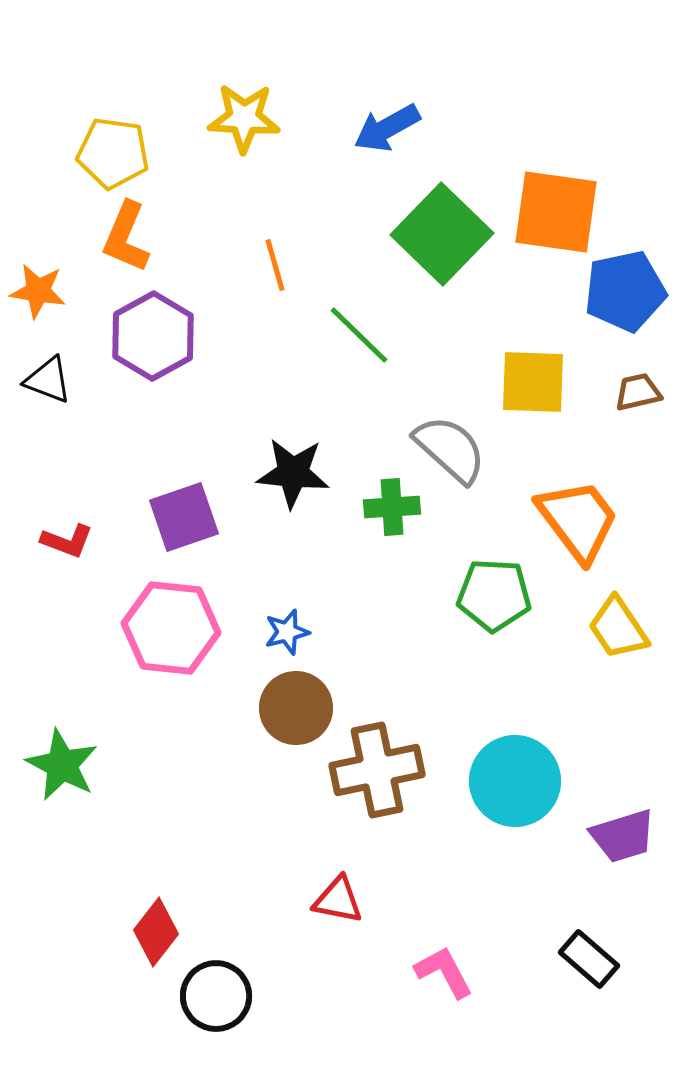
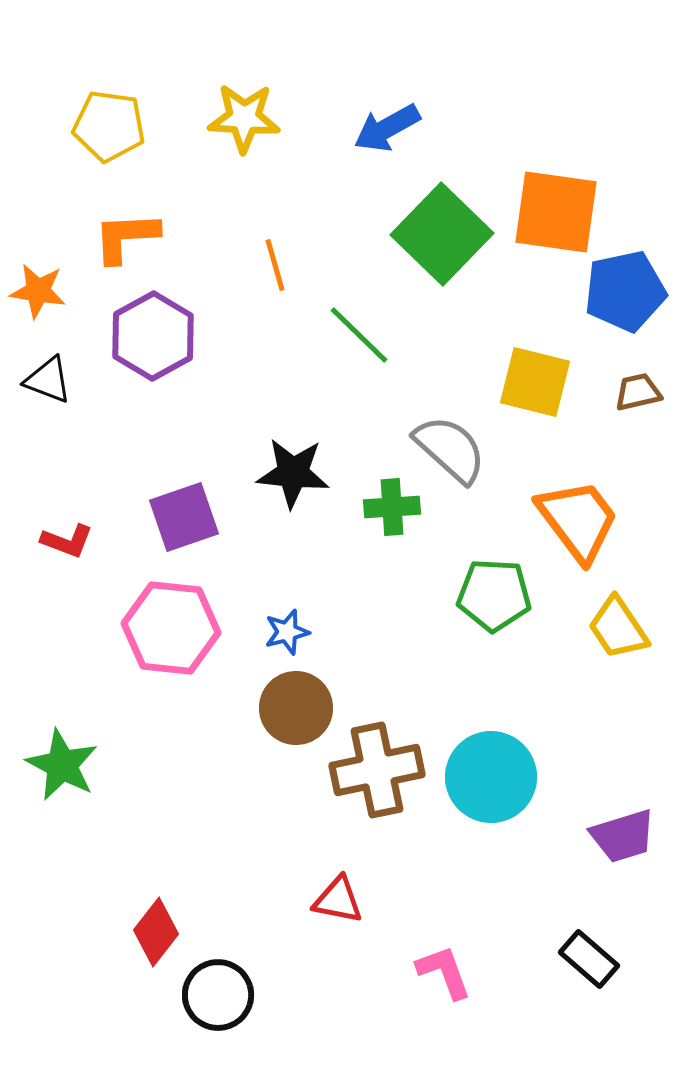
yellow pentagon: moved 4 px left, 27 px up
orange L-shape: rotated 64 degrees clockwise
yellow square: moved 2 px right; rotated 12 degrees clockwise
cyan circle: moved 24 px left, 4 px up
pink L-shape: rotated 8 degrees clockwise
black circle: moved 2 px right, 1 px up
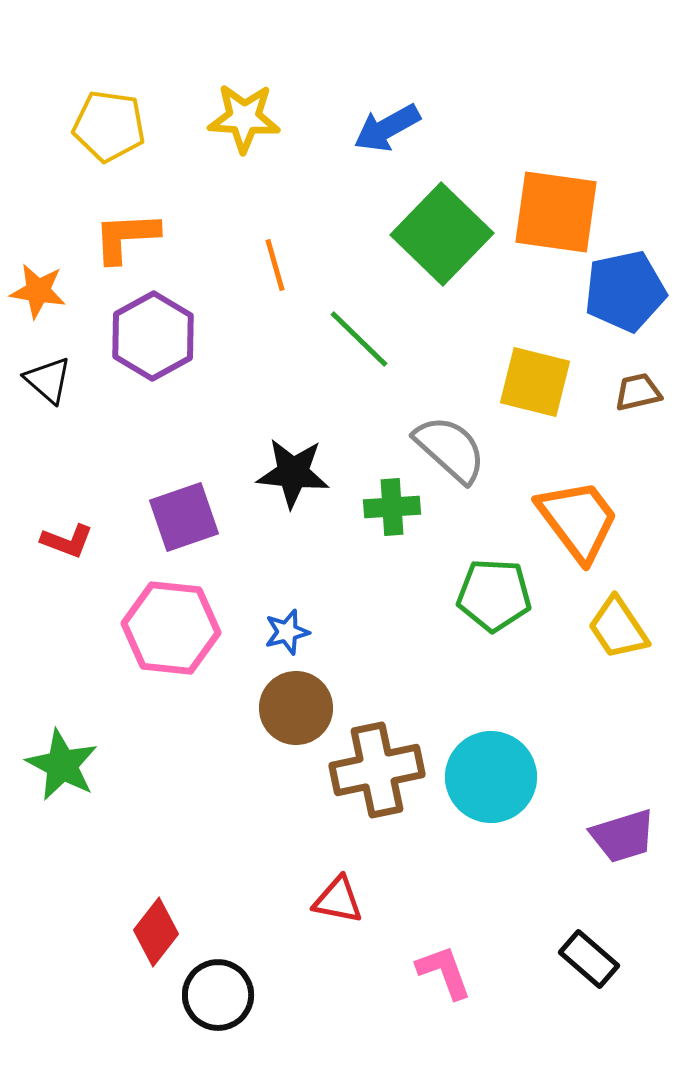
green line: moved 4 px down
black triangle: rotated 20 degrees clockwise
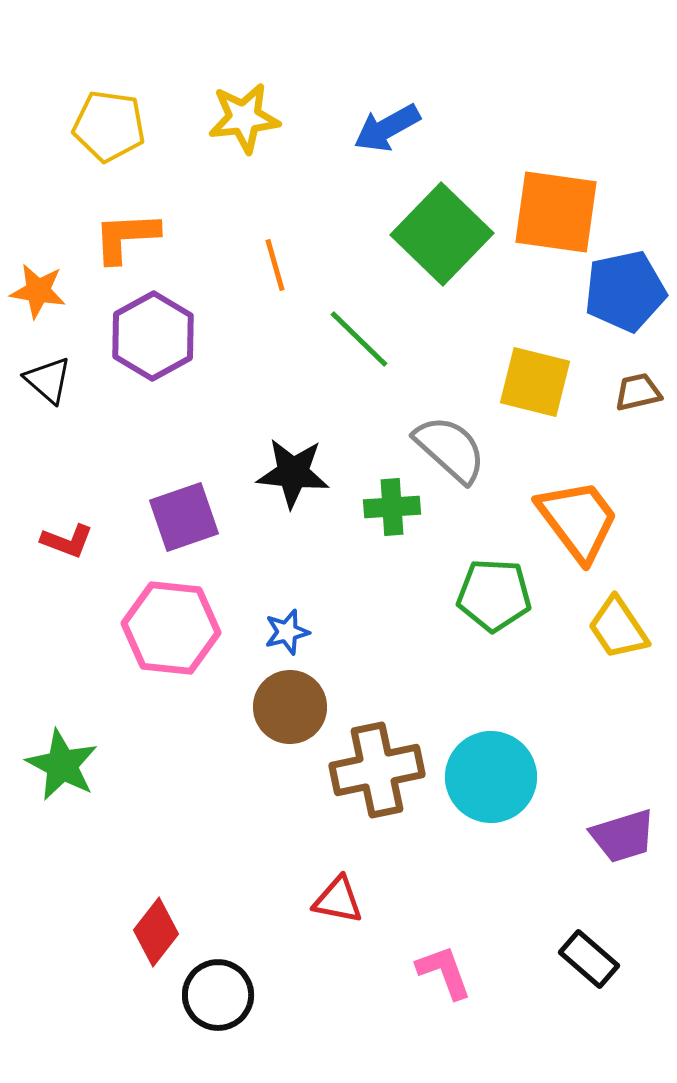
yellow star: rotated 10 degrees counterclockwise
brown circle: moved 6 px left, 1 px up
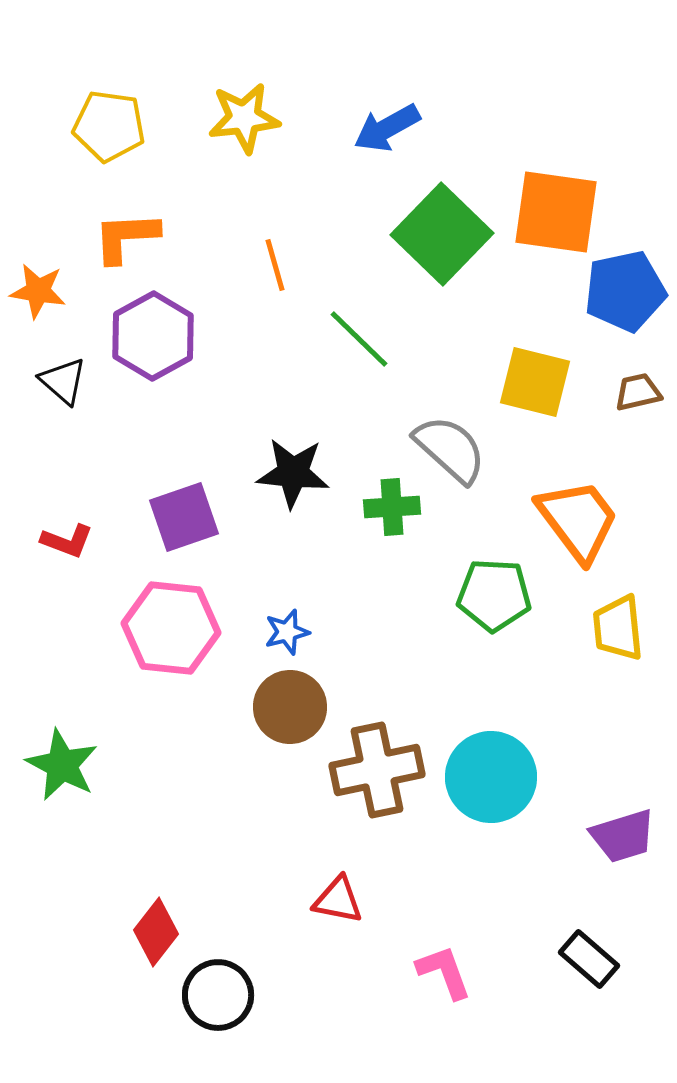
black triangle: moved 15 px right, 1 px down
yellow trapezoid: rotated 28 degrees clockwise
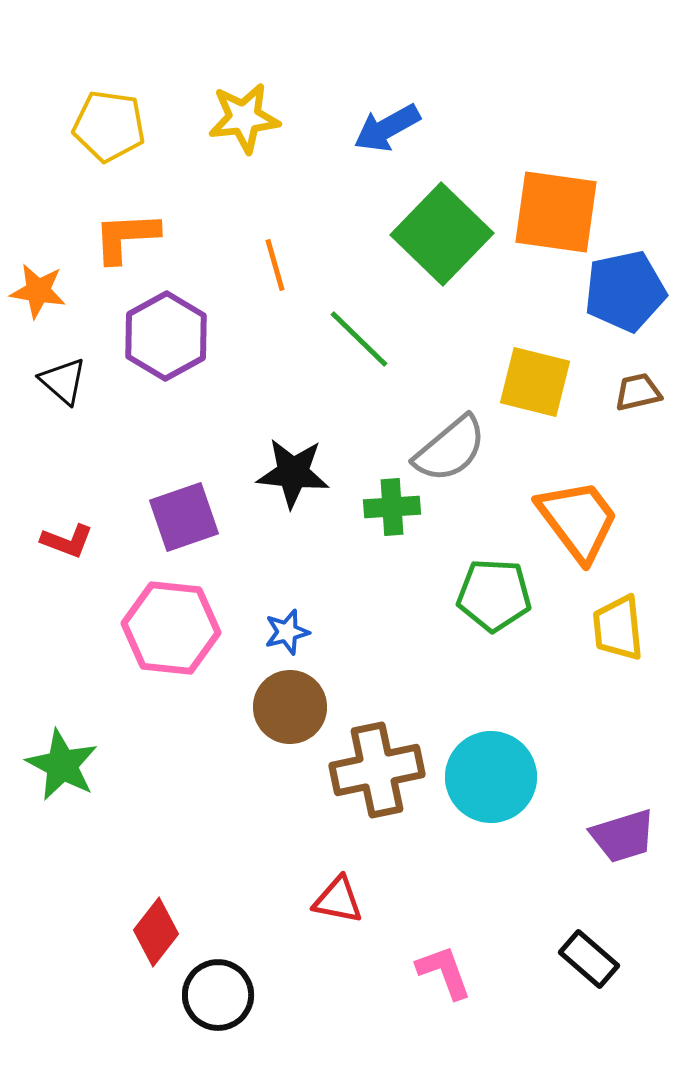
purple hexagon: moved 13 px right
gray semicircle: rotated 98 degrees clockwise
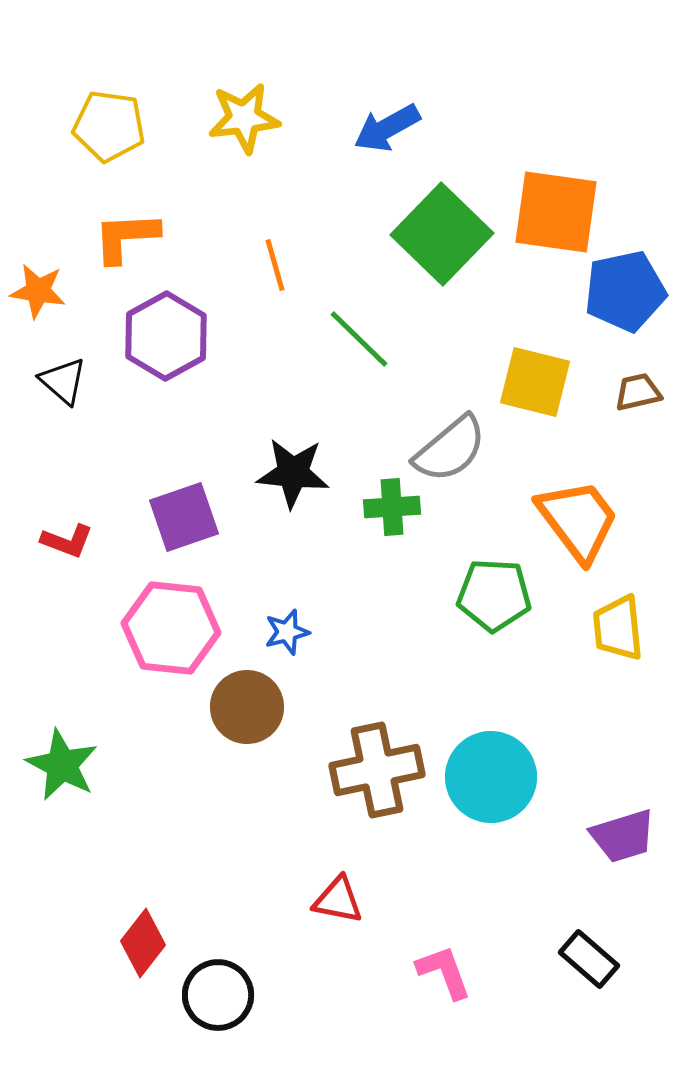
brown circle: moved 43 px left
red diamond: moved 13 px left, 11 px down
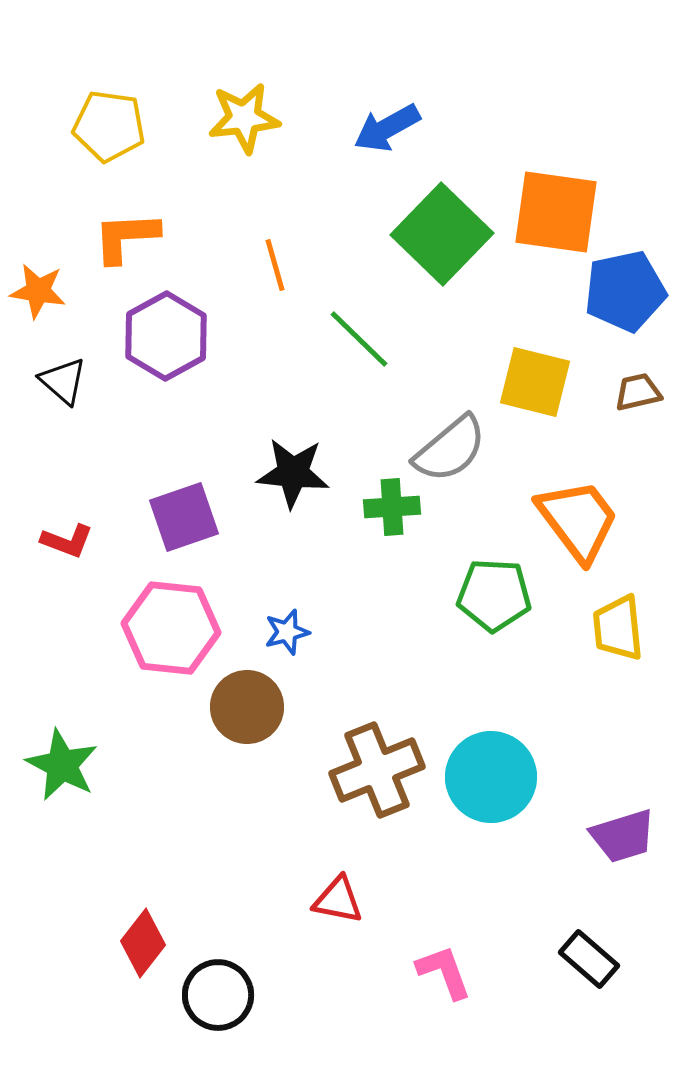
brown cross: rotated 10 degrees counterclockwise
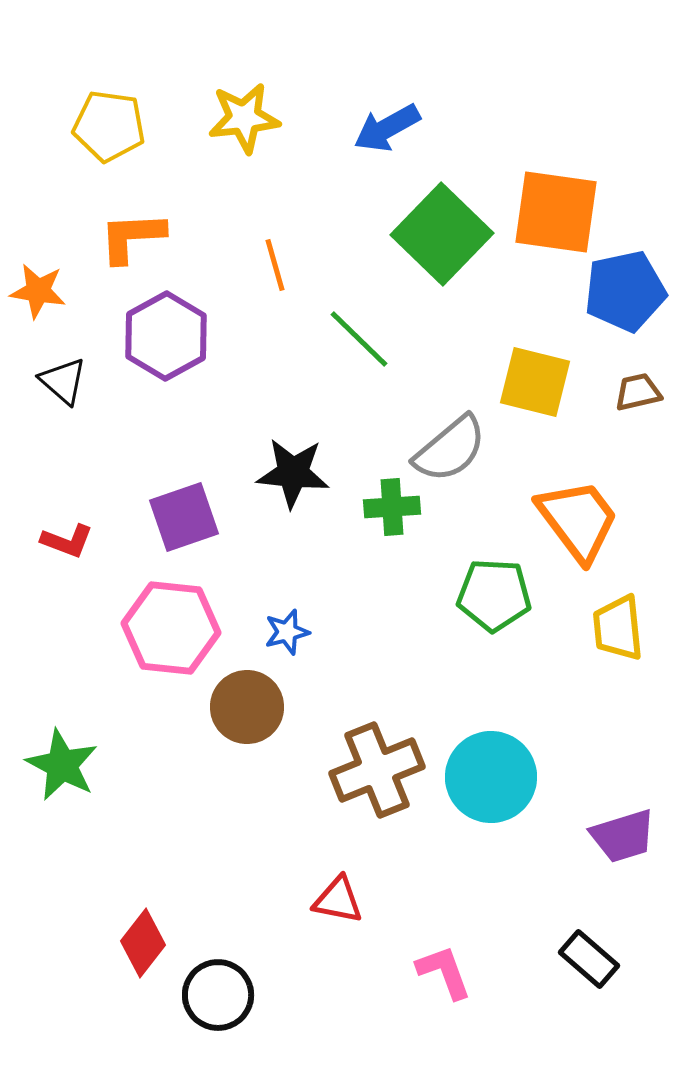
orange L-shape: moved 6 px right
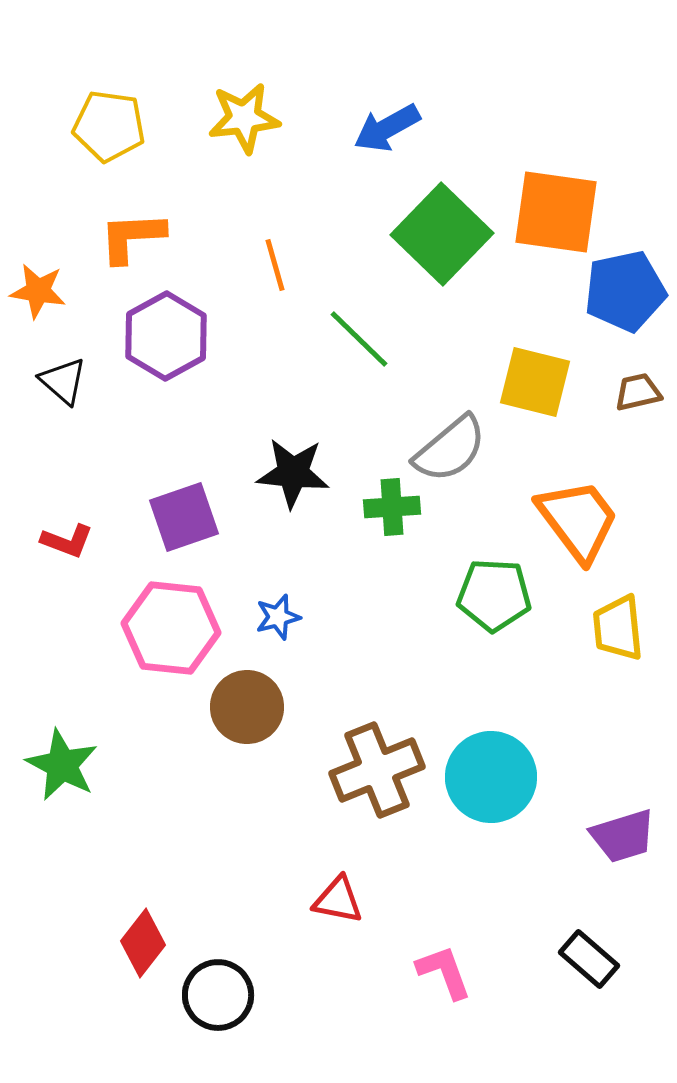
blue star: moved 9 px left, 15 px up
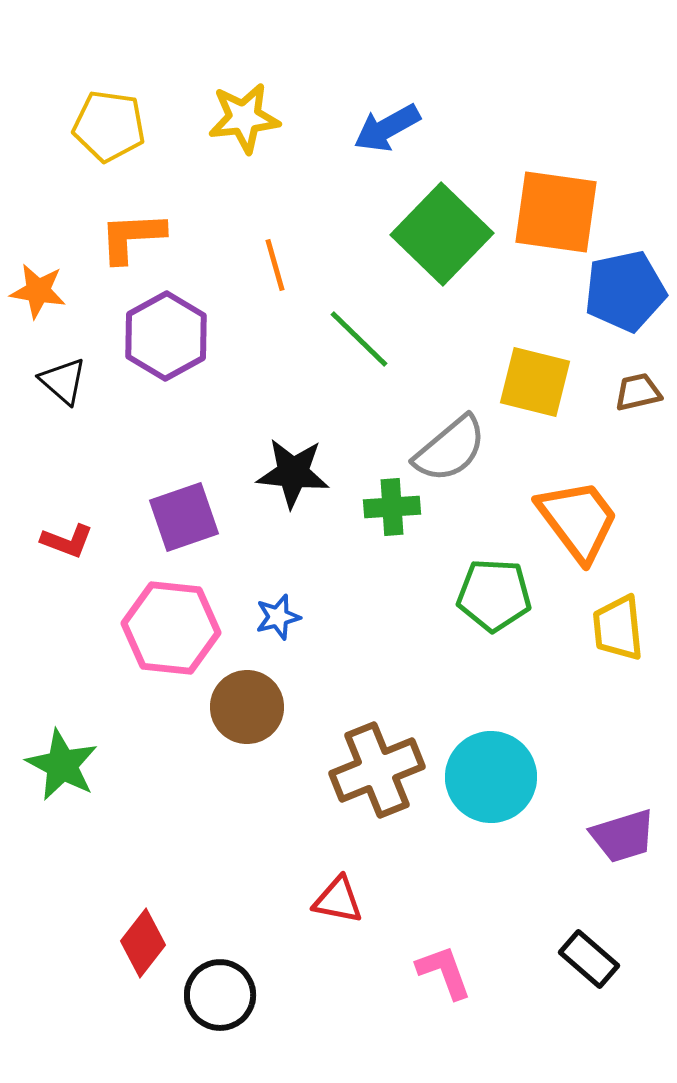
black circle: moved 2 px right
